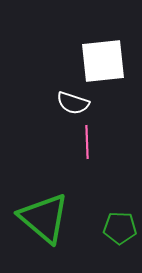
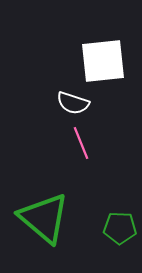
pink line: moved 6 px left, 1 px down; rotated 20 degrees counterclockwise
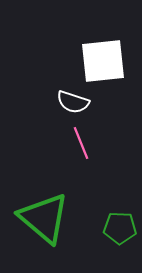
white semicircle: moved 1 px up
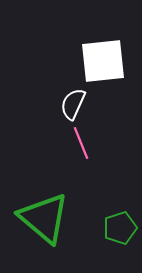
white semicircle: moved 2 px down; rotated 96 degrees clockwise
green pentagon: rotated 20 degrees counterclockwise
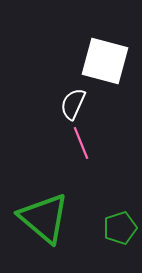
white square: moved 2 px right; rotated 21 degrees clockwise
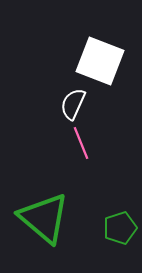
white square: moved 5 px left; rotated 6 degrees clockwise
